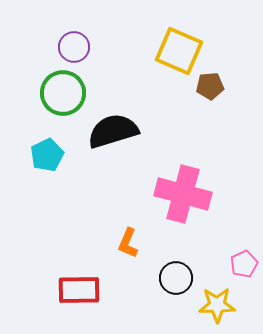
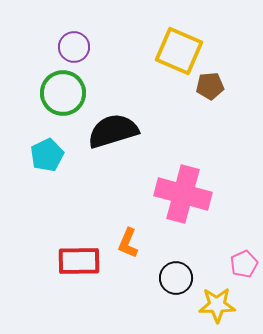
red rectangle: moved 29 px up
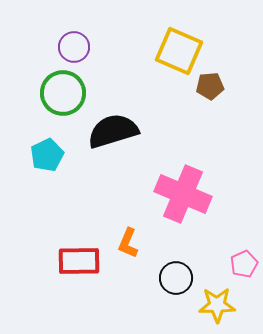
pink cross: rotated 8 degrees clockwise
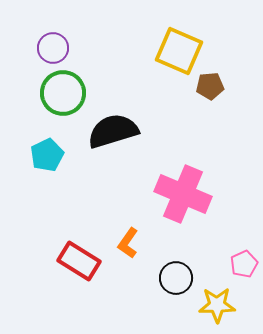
purple circle: moved 21 px left, 1 px down
orange L-shape: rotated 12 degrees clockwise
red rectangle: rotated 33 degrees clockwise
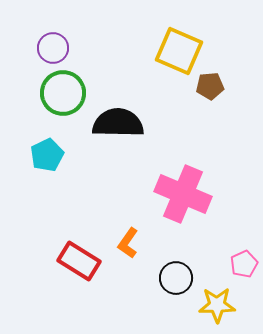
black semicircle: moved 5 px right, 8 px up; rotated 18 degrees clockwise
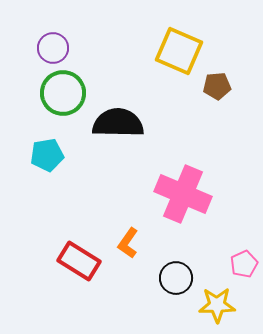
brown pentagon: moved 7 px right
cyan pentagon: rotated 16 degrees clockwise
